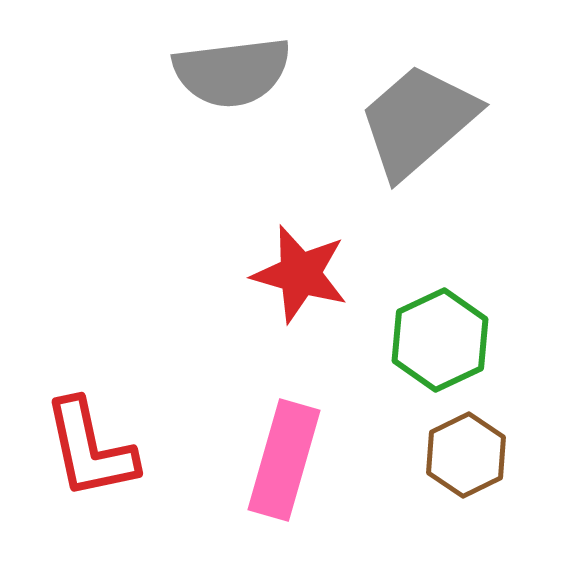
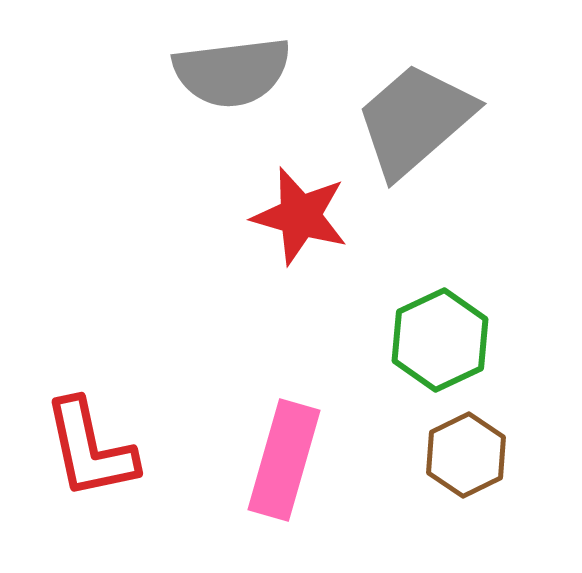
gray trapezoid: moved 3 px left, 1 px up
red star: moved 58 px up
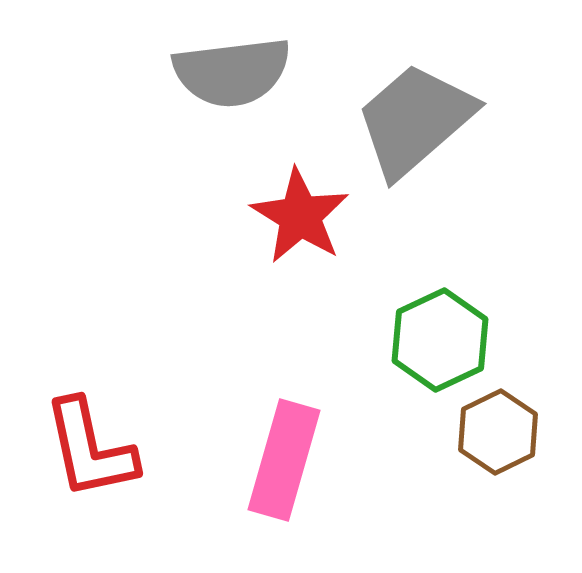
red star: rotated 16 degrees clockwise
brown hexagon: moved 32 px right, 23 px up
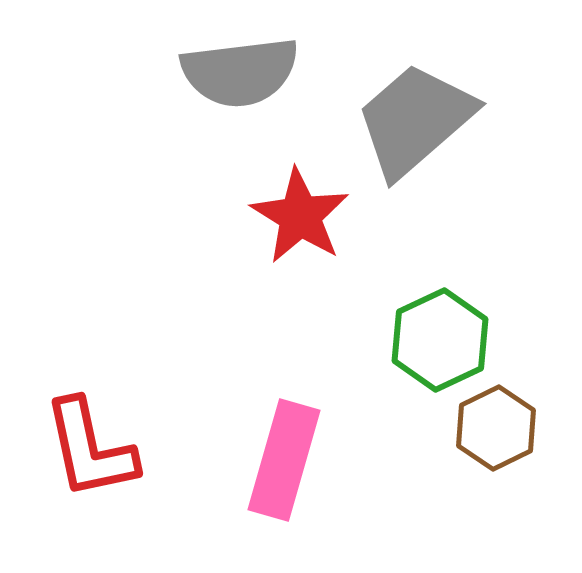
gray semicircle: moved 8 px right
brown hexagon: moved 2 px left, 4 px up
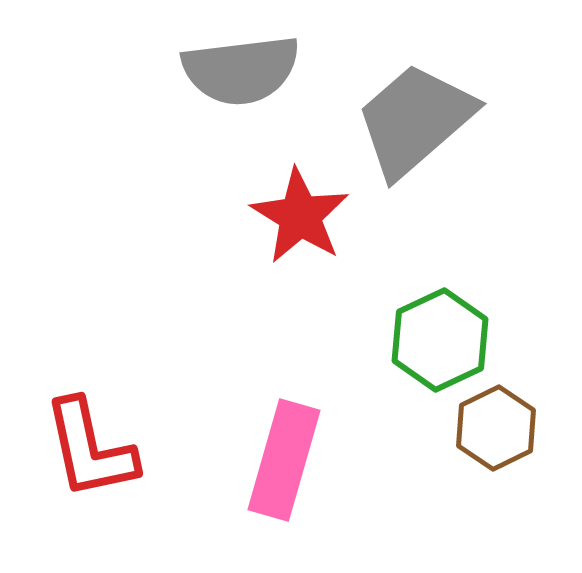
gray semicircle: moved 1 px right, 2 px up
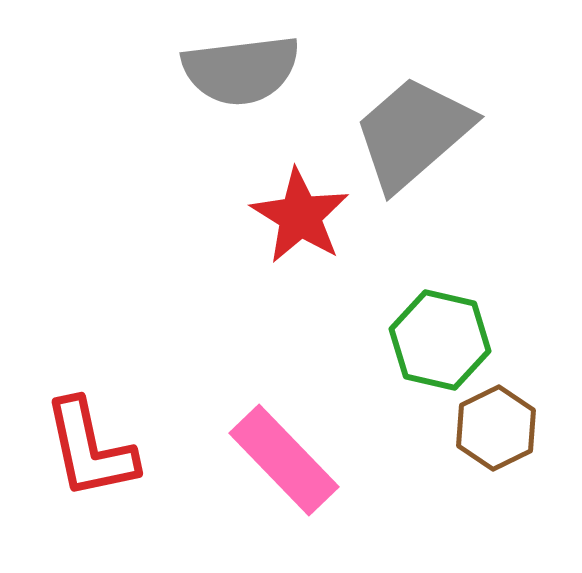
gray trapezoid: moved 2 px left, 13 px down
green hexagon: rotated 22 degrees counterclockwise
pink rectangle: rotated 60 degrees counterclockwise
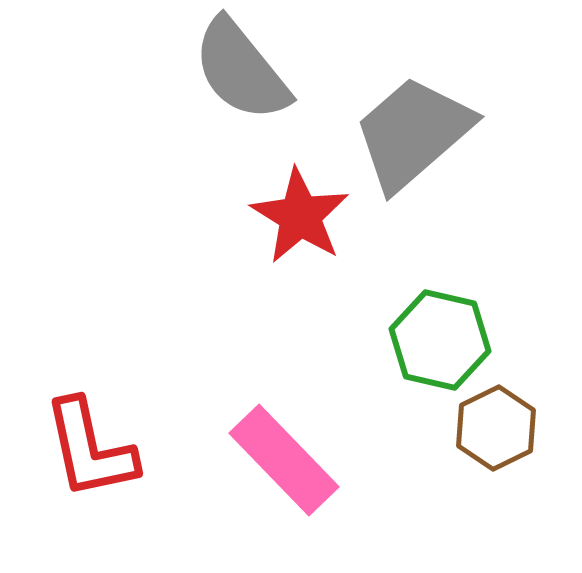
gray semicircle: rotated 58 degrees clockwise
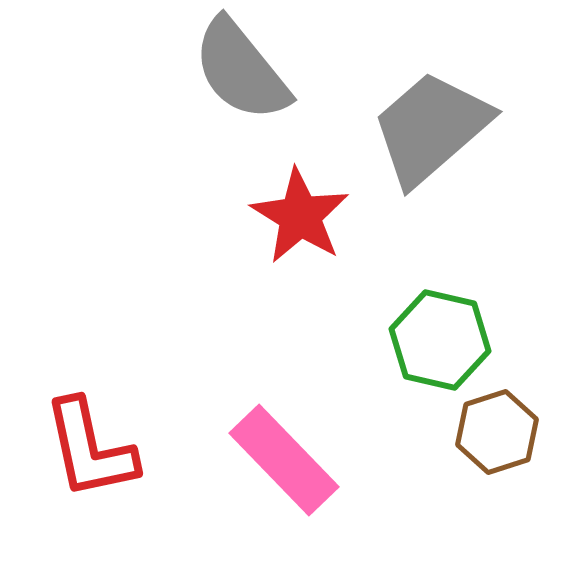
gray trapezoid: moved 18 px right, 5 px up
brown hexagon: moved 1 px right, 4 px down; rotated 8 degrees clockwise
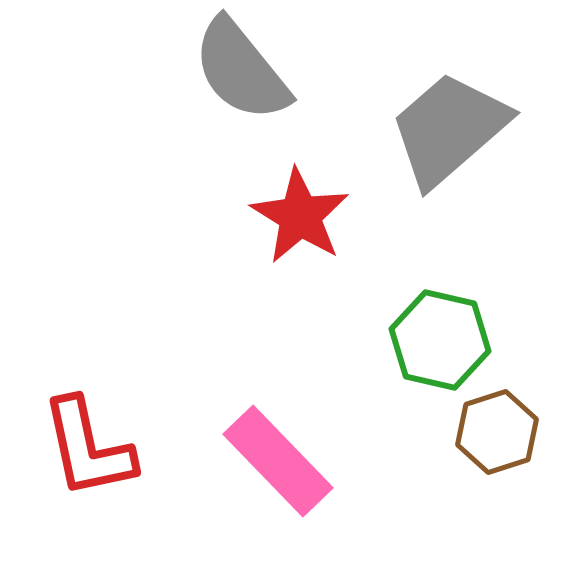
gray trapezoid: moved 18 px right, 1 px down
red L-shape: moved 2 px left, 1 px up
pink rectangle: moved 6 px left, 1 px down
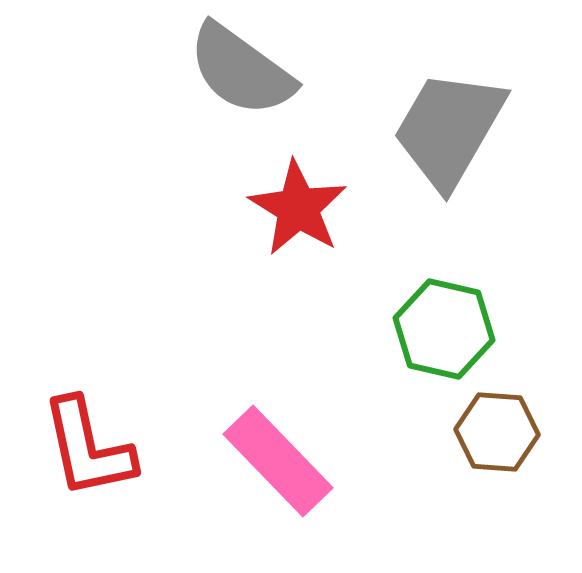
gray semicircle: rotated 15 degrees counterclockwise
gray trapezoid: rotated 19 degrees counterclockwise
red star: moved 2 px left, 8 px up
green hexagon: moved 4 px right, 11 px up
brown hexagon: rotated 22 degrees clockwise
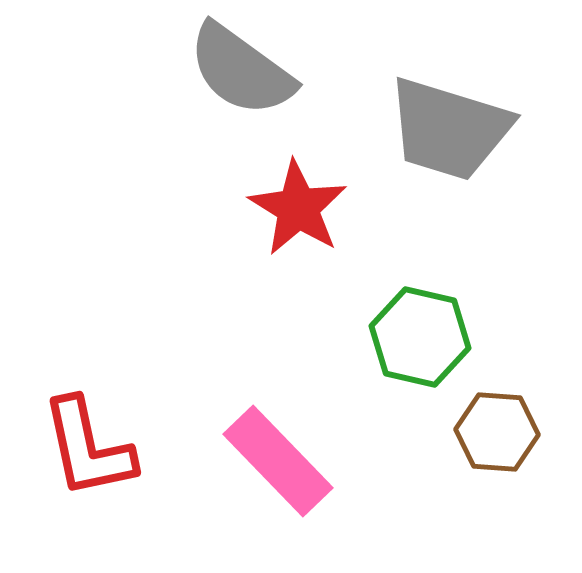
gray trapezoid: rotated 103 degrees counterclockwise
green hexagon: moved 24 px left, 8 px down
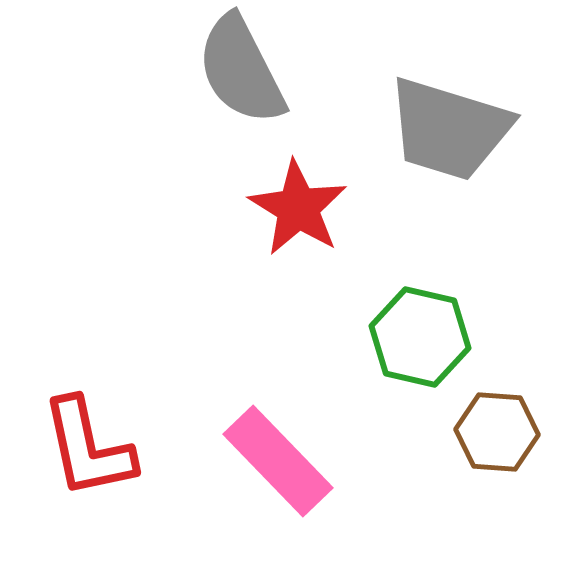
gray semicircle: rotated 27 degrees clockwise
